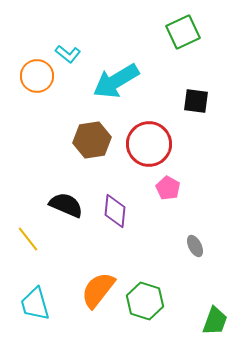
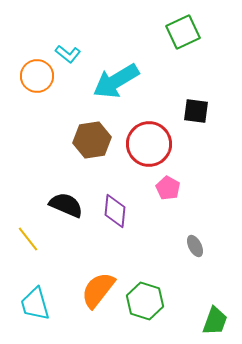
black square: moved 10 px down
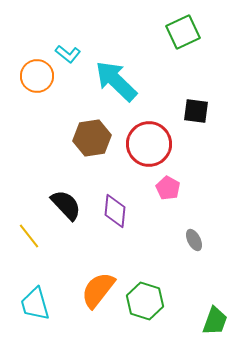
cyan arrow: rotated 75 degrees clockwise
brown hexagon: moved 2 px up
black semicircle: rotated 24 degrees clockwise
yellow line: moved 1 px right, 3 px up
gray ellipse: moved 1 px left, 6 px up
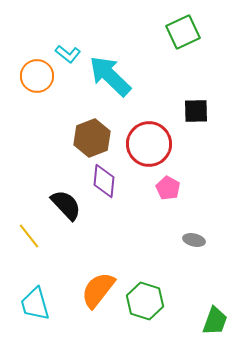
cyan arrow: moved 6 px left, 5 px up
black square: rotated 8 degrees counterclockwise
brown hexagon: rotated 12 degrees counterclockwise
purple diamond: moved 11 px left, 30 px up
gray ellipse: rotated 50 degrees counterclockwise
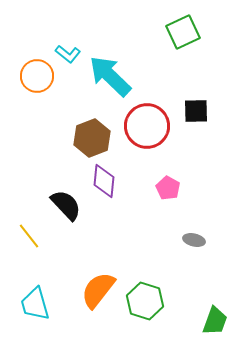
red circle: moved 2 px left, 18 px up
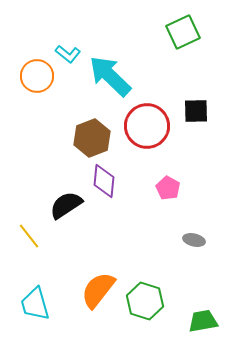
black semicircle: rotated 80 degrees counterclockwise
green trapezoid: moved 12 px left; rotated 120 degrees counterclockwise
